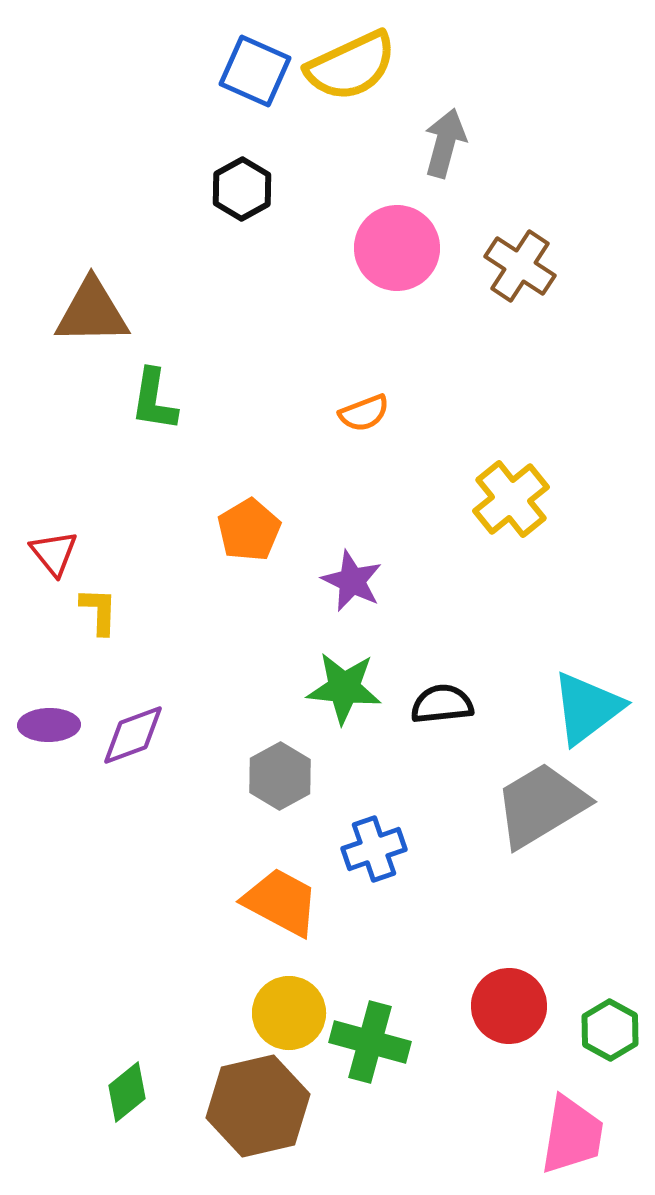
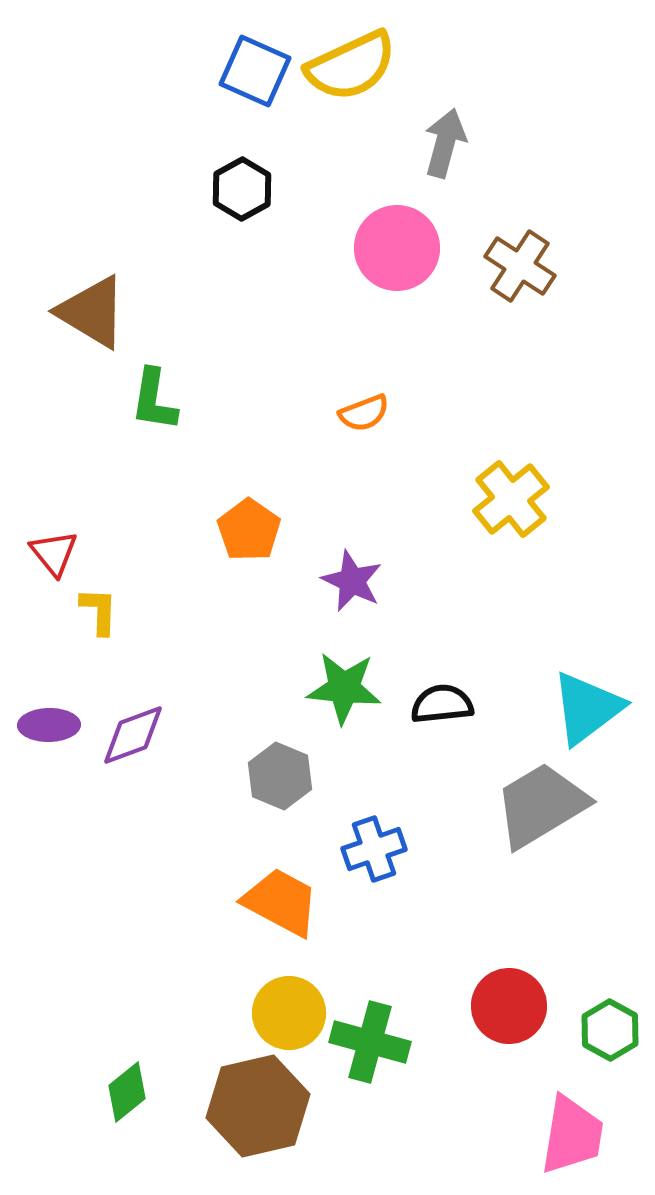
brown triangle: rotated 32 degrees clockwise
orange pentagon: rotated 6 degrees counterclockwise
gray hexagon: rotated 8 degrees counterclockwise
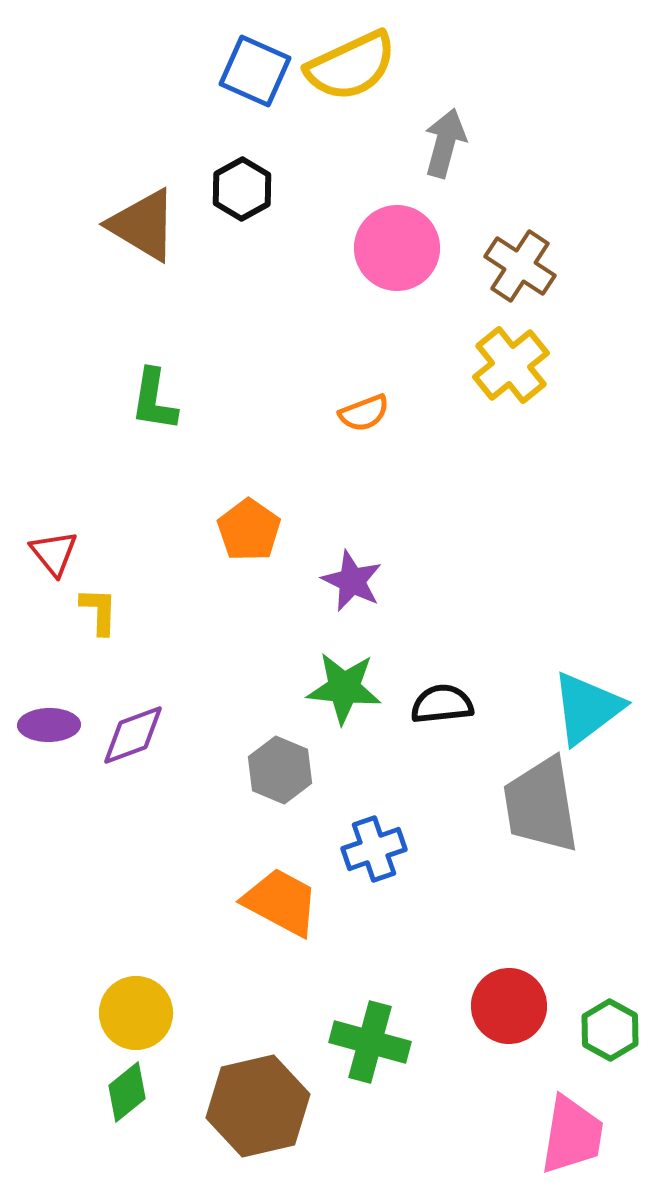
brown triangle: moved 51 px right, 87 px up
yellow cross: moved 134 px up
gray hexagon: moved 6 px up
gray trapezoid: rotated 68 degrees counterclockwise
yellow circle: moved 153 px left
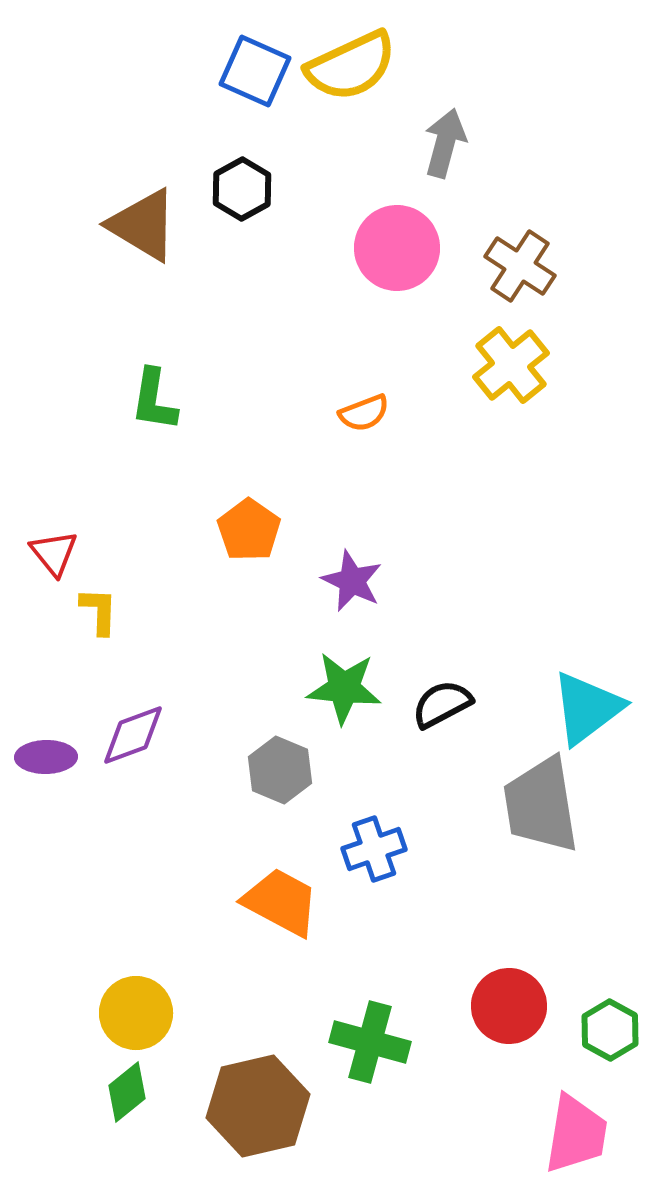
black semicircle: rotated 22 degrees counterclockwise
purple ellipse: moved 3 px left, 32 px down
pink trapezoid: moved 4 px right, 1 px up
